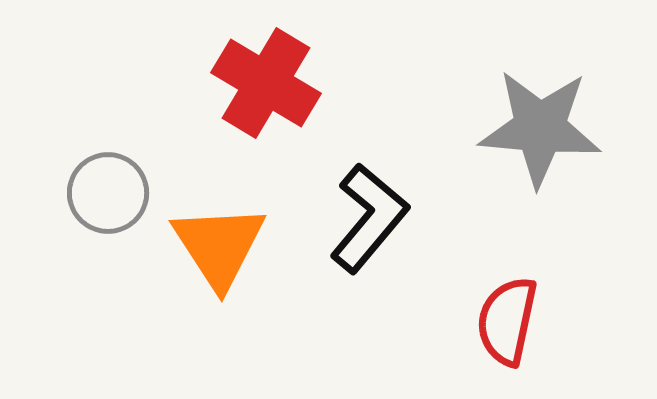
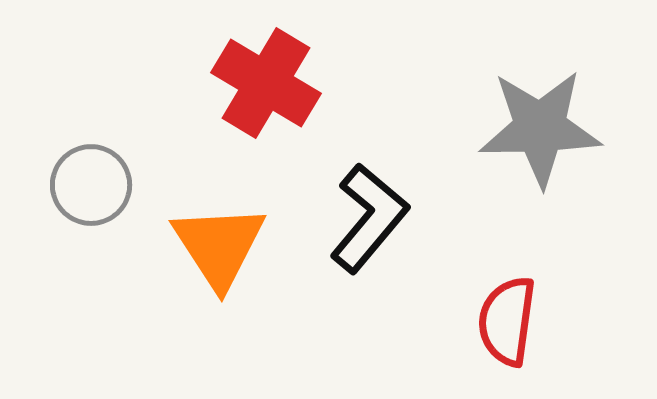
gray star: rotated 6 degrees counterclockwise
gray circle: moved 17 px left, 8 px up
red semicircle: rotated 4 degrees counterclockwise
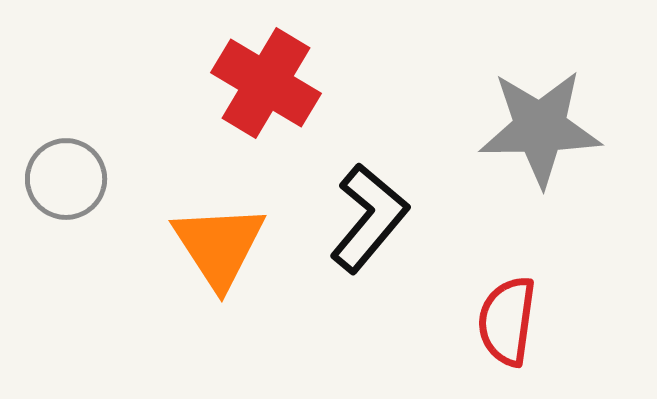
gray circle: moved 25 px left, 6 px up
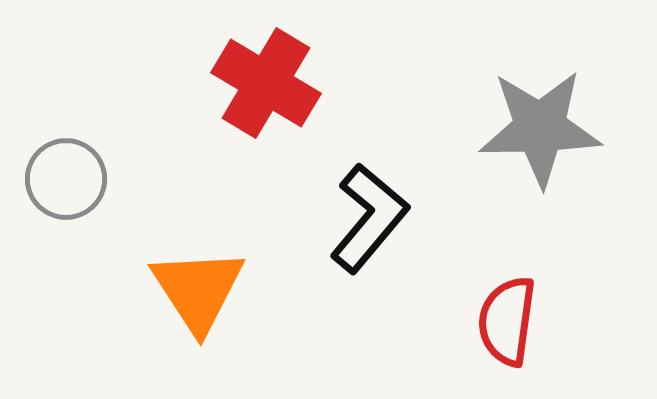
orange triangle: moved 21 px left, 44 px down
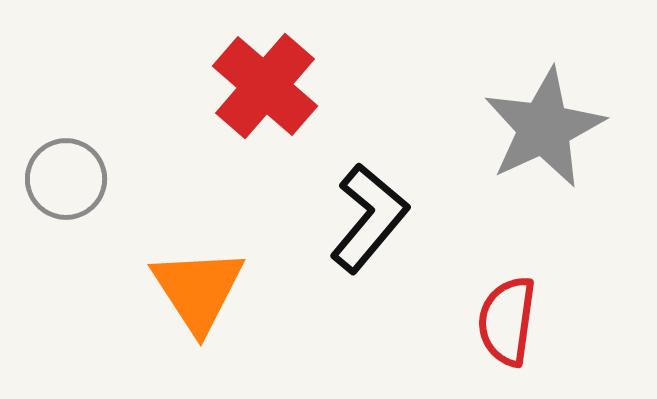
red cross: moved 1 px left, 3 px down; rotated 10 degrees clockwise
gray star: moved 4 px right; rotated 24 degrees counterclockwise
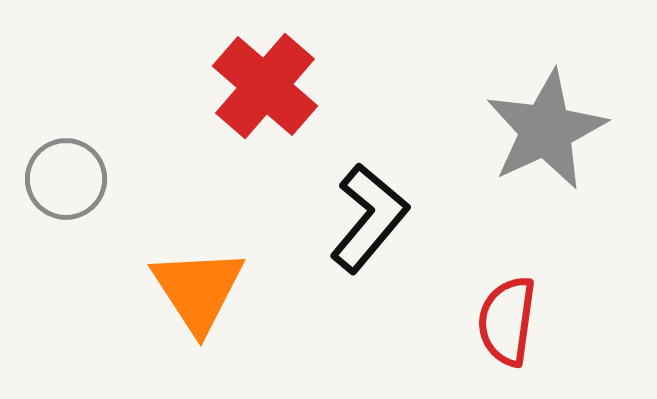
gray star: moved 2 px right, 2 px down
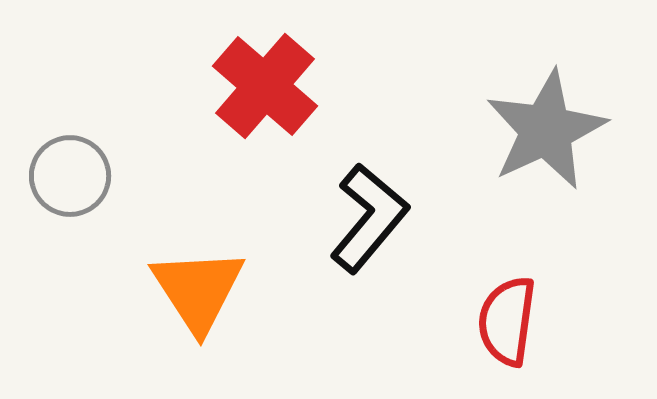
gray circle: moved 4 px right, 3 px up
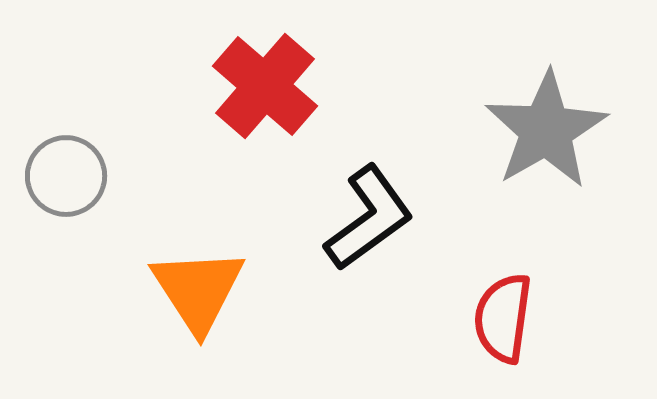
gray star: rotated 5 degrees counterclockwise
gray circle: moved 4 px left
black L-shape: rotated 14 degrees clockwise
red semicircle: moved 4 px left, 3 px up
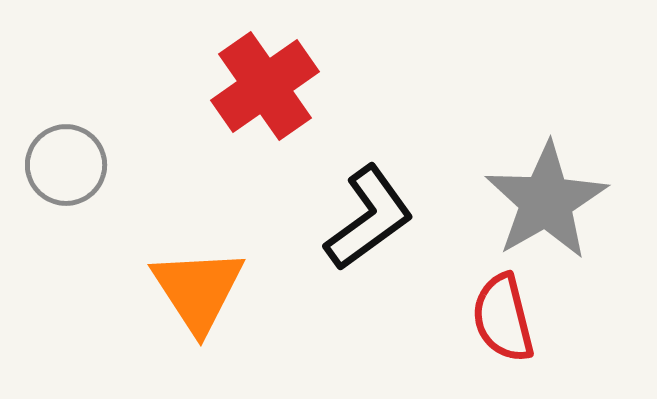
red cross: rotated 14 degrees clockwise
gray star: moved 71 px down
gray circle: moved 11 px up
red semicircle: rotated 22 degrees counterclockwise
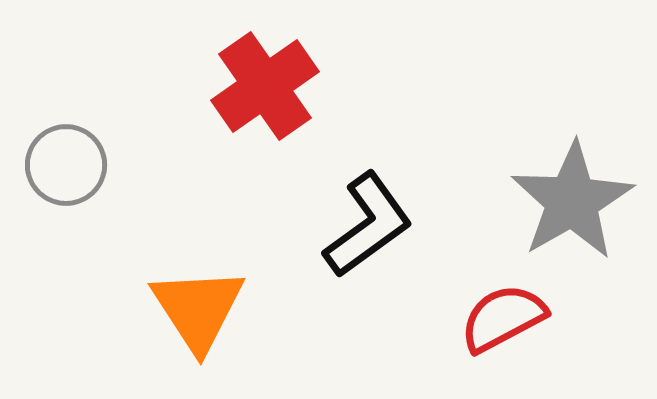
gray star: moved 26 px right
black L-shape: moved 1 px left, 7 px down
orange triangle: moved 19 px down
red semicircle: rotated 76 degrees clockwise
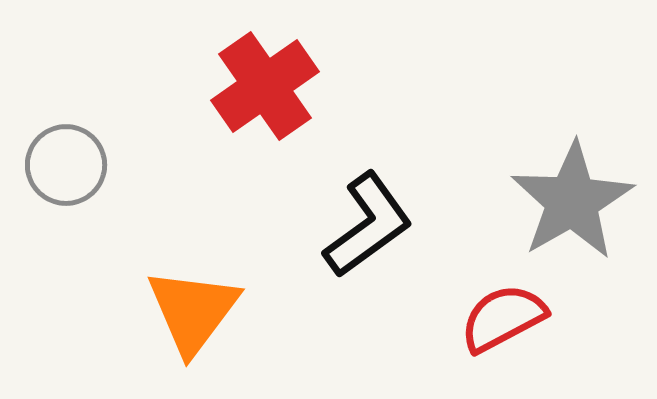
orange triangle: moved 5 px left, 2 px down; rotated 10 degrees clockwise
